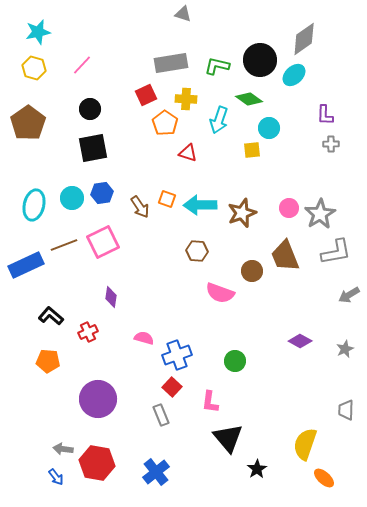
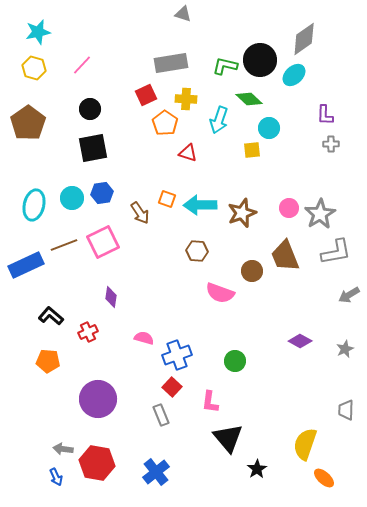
green L-shape at (217, 66): moved 8 px right
green diamond at (249, 99): rotated 8 degrees clockwise
brown arrow at (140, 207): moved 6 px down
blue arrow at (56, 477): rotated 12 degrees clockwise
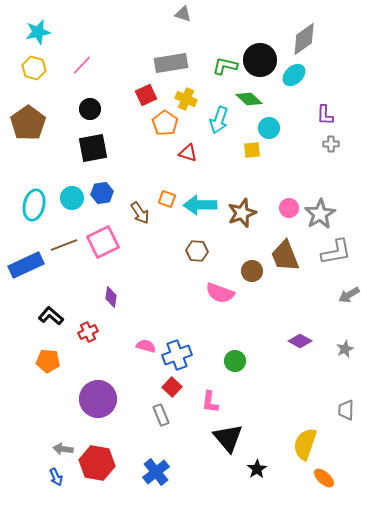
yellow cross at (186, 99): rotated 20 degrees clockwise
pink semicircle at (144, 338): moved 2 px right, 8 px down
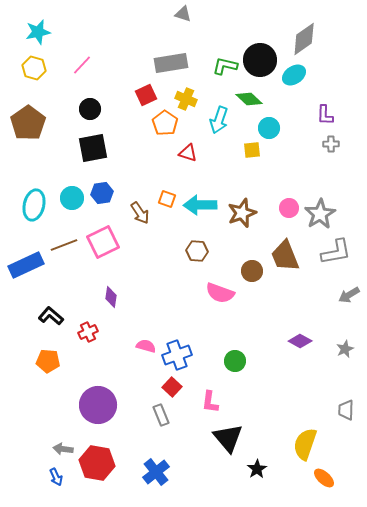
cyan ellipse at (294, 75): rotated 10 degrees clockwise
purple circle at (98, 399): moved 6 px down
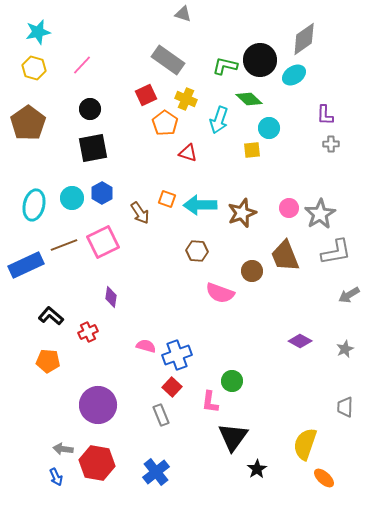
gray rectangle at (171, 63): moved 3 px left, 3 px up; rotated 44 degrees clockwise
blue hexagon at (102, 193): rotated 20 degrees counterclockwise
green circle at (235, 361): moved 3 px left, 20 px down
gray trapezoid at (346, 410): moved 1 px left, 3 px up
black triangle at (228, 438): moved 5 px right, 1 px up; rotated 16 degrees clockwise
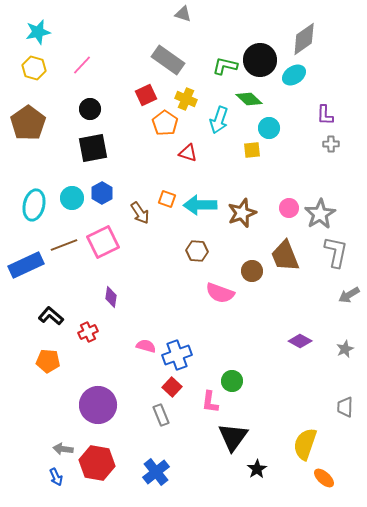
gray L-shape at (336, 252): rotated 68 degrees counterclockwise
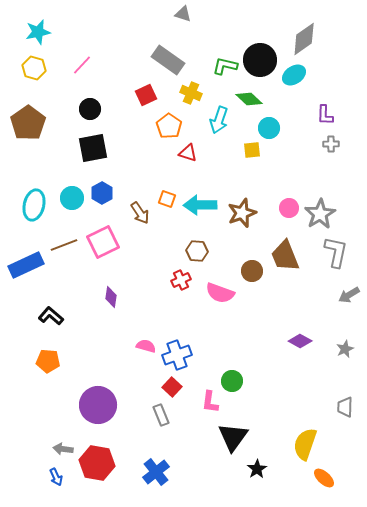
yellow cross at (186, 99): moved 5 px right, 6 px up
orange pentagon at (165, 123): moved 4 px right, 3 px down
red cross at (88, 332): moved 93 px right, 52 px up
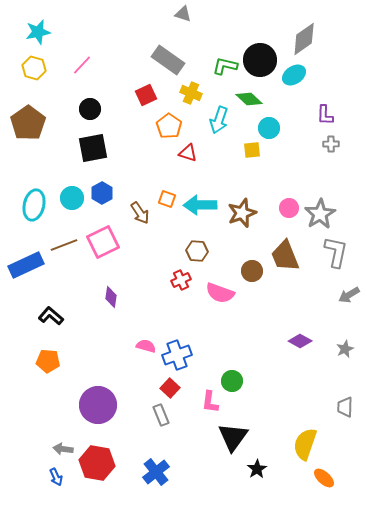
red square at (172, 387): moved 2 px left, 1 px down
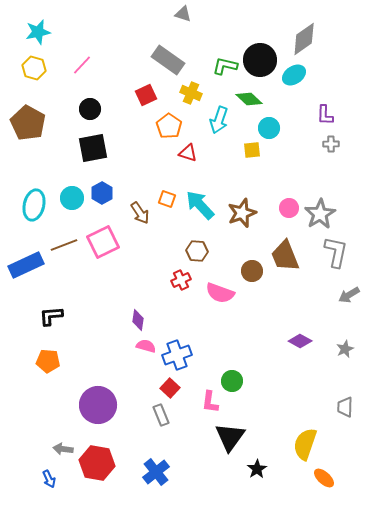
brown pentagon at (28, 123): rotated 8 degrees counterclockwise
cyan arrow at (200, 205): rotated 48 degrees clockwise
purple diamond at (111, 297): moved 27 px right, 23 px down
black L-shape at (51, 316): rotated 45 degrees counterclockwise
black triangle at (233, 437): moved 3 px left
blue arrow at (56, 477): moved 7 px left, 2 px down
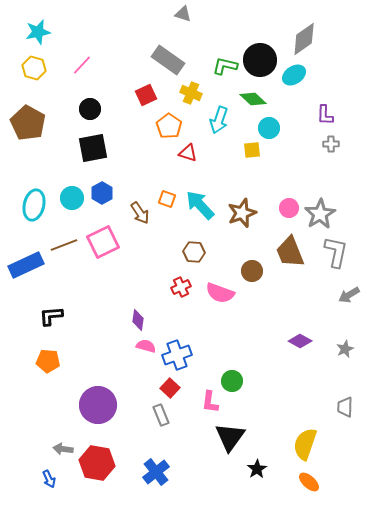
green diamond at (249, 99): moved 4 px right
brown hexagon at (197, 251): moved 3 px left, 1 px down
brown trapezoid at (285, 256): moved 5 px right, 4 px up
red cross at (181, 280): moved 7 px down
orange ellipse at (324, 478): moved 15 px left, 4 px down
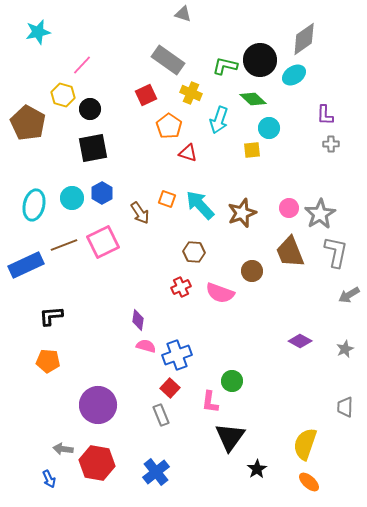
yellow hexagon at (34, 68): moved 29 px right, 27 px down
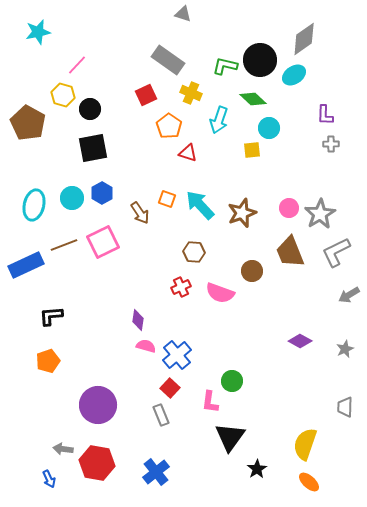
pink line at (82, 65): moved 5 px left
gray L-shape at (336, 252): rotated 128 degrees counterclockwise
blue cross at (177, 355): rotated 20 degrees counterclockwise
orange pentagon at (48, 361): rotated 25 degrees counterclockwise
